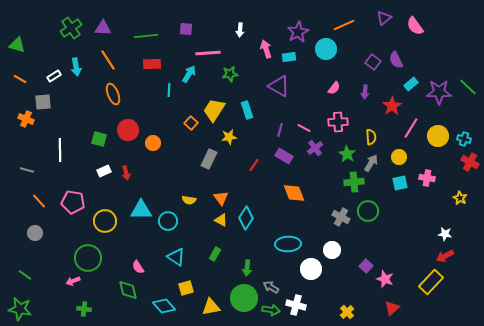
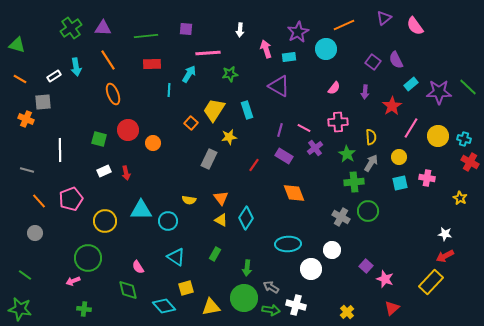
pink pentagon at (73, 202): moved 2 px left, 3 px up; rotated 30 degrees counterclockwise
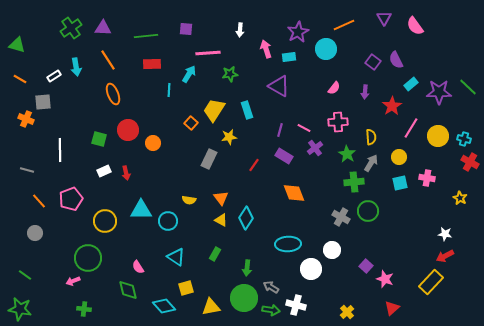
purple triangle at (384, 18): rotated 21 degrees counterclockwise
